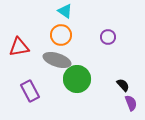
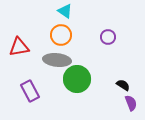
gray ellipse: rotated 12 degrees counterclockwise
black semicircle: rotated 16 degrees counterclockwise
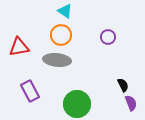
green circle: moved 25 px down
black semicircle: rotated 32 degrees clockwise
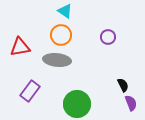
red triangle: moved 1 px right
purple rectangle: rotated 65 degrees clockwise
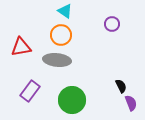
purple circle: moved 4 px right, 13 px up
red triangle: moved 1 px right
black semicircle: moved 2 px left, 1 px down
green circle: moved 5 px left, 4 px up
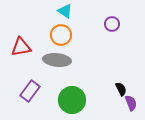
black semicircle: moved 3 px down
